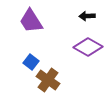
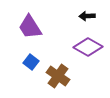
purple trapezoid: moved 1 px left, 6 px down
brown cross: moved 10 px right, 4 px up
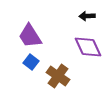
purple trapezoid: moved 9 px down
purple diamond: rotated 36 degrees clockwise
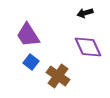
black arrow: moved 2 px left, 3 px up; rotated 14 degrees counterclockwise
purple trapezoid: moved 2 px left, 1 px up
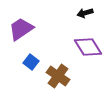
purple trapezoid: moved 7 px left, 6 px up; rotated 88 degrees clockwise
purple diamond: rotated 8 degrees counterclockwise
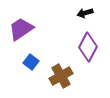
purple diamond: rotated 60 degrees clockwise
brown cross: moved 3 px right; rotated 25 degrees clockwise
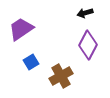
purple diamond: moved 2 px up
blue square: rotated 21 degrees clockwise
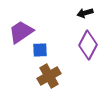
purple trapezoid: moved 3 px down
blue square: moved 9 px right, 12 px up; rotated 28 degrees clockwise
brown cross: moved 12 px left
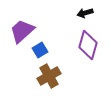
purple trapezoid: moved 1 px right, 1 px up; rotated 8 degrees counterclockwise
purple diamond: rotated 12 degrees counterclockwise
blue square: rotated 28 degrees counterclockwise
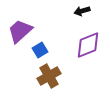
black arrow: moved 3 px left, 2 px up
purple trapezoid: moved 2 px left
purple diamond: rotated 52 degrees clockwise
